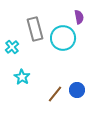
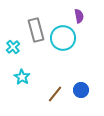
purple semicircle: moved 1 px up
gray rectangle: moved 1 px right, 1 px down
cyan cross: moved 1 px right
blue circle: moved 4 px right
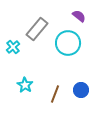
purple semicircle: rotated 40 degrees counterclockwise
gray rectangle: moved 1 px right, 1 px up; rotated 55 degrees clockwise
cyan circle: moved 5 px right, 5 px down
cyan star: moved 3 px right, 8 px down
brown line: rotated 18 degrees counterclockwise
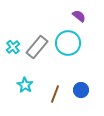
gray rectangle: moved 18 px down
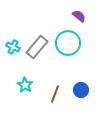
cyan cross: rotated 24 degrees counterclockwise
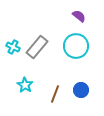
cyan circle: moved 8 px right, 3 px down
